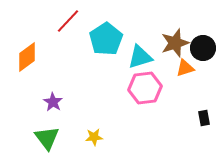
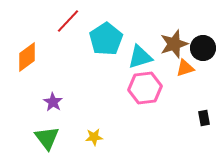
brown star: moved 1 px left, 1 px down
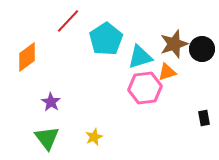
black circle: moved 1 px left, 1 px down
orange triangle: moved 18 px left, 4 px down
purple star: moved 2 px left
yellow star: rotated 18 degrees counterclockwise
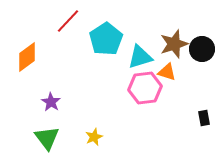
orange triangle: rotated 36 degrees clockwise
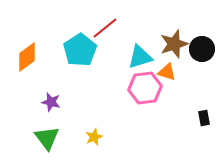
red line: moved 37 px right, 7 px down; rotated 8 degrees clockwise
cyan pentagon: moved 26 px left, 11 px down
purple star: rotated 18 degrees counterclockwise
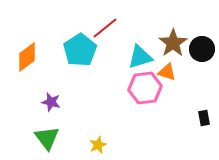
brown star: moved 1 px left, 1 px up; rotated 16 degrees counterclockwise
yellow star: moved 4 px right, 8 px down
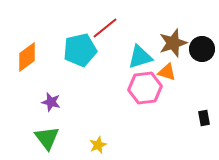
brown star: rotated 16 degrees clockwise
cyan pentagon: rotated 20 degrees clockwise
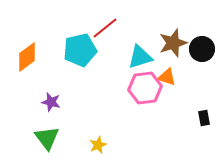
orange triangle: moved 5 px down
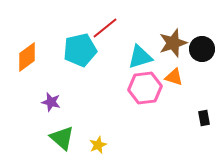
orange triangle: moved 7 px right
green triangle: moved 15 px right; rotated 12 degrees counterclockwise
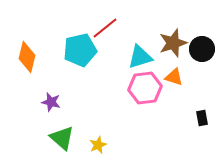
orange diamond: rotated 40 degrees counterclockwise
black rectangle: moved 2 px left
